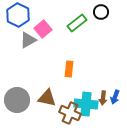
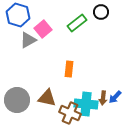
blue hexagon: rotated 10 degrees counterclockwise
blue arrow: rotated 24 degrees clockwise
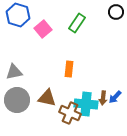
black circle: moved 15 px right
green rectangle: rotated 18 degrees counterclockwise
gray triangle: moved 14 px left, 32 px down; rotated 18 degrees clockwise
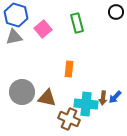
blue hexagon: moved 2 px left
green rectangle: rotated 48 degrees counterclockwise
gray triangle: moved 35 px up
gray circle: moved 5 px right, 8 px up
brown cross: moved 1 px left, 6 px down
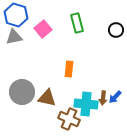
black circle: moved 18 px down
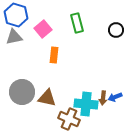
orange rectangle: moved 15 px left, 14 px up
blue arrow: rotated 24 degrees clockwise
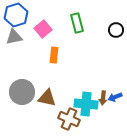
blue hexagon: rotated 25 degrees clockwise
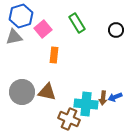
blue hexagon: moved 5 px right, 1 px down
green rectangle: rotated 18 degrees counterclockwise
brown triangle: moved 6 px up
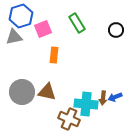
pink square: rotated 18 degrees clockwise
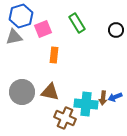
brown triangle: moved 3 px right
brown cross: moved 4 px left, 1 px up
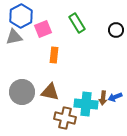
blue hexagon: rotated 10 degrees counterclockwise
brown cross: rotated 10 degrees counterclockwise
